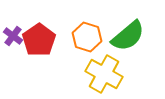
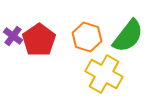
green semicircle: rotated 12 degrees counterclockwise
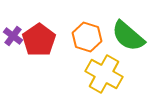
green semicircle: rotated 93 degrees clockwise
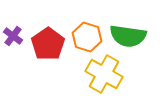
green semicircle: rotated 33 degrees counterclockwise
red pentagon: moved 9 px right, 4 px down
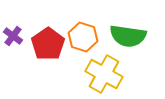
orange hexagon: moved 4 px left
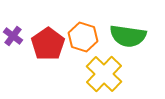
yellow cross: rotated 15 degrees clockwise
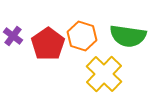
orange hexagon: moved 1 px left, 1 px up
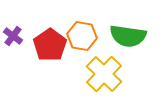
orange hexagon: rotated 8 degrees counterclockwise
red pentagon: moved 2 px right, 1 px down
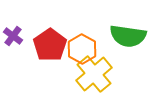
orange hexagon: moved 13 px down; rotated 20 degrees clockwise
yellow cross: moved 10 px left; rotated 6 degrees clockwise
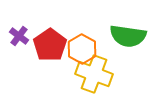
purple cross: moved 6 px right
yellow cross: rotated 30 degrees counterclockwise
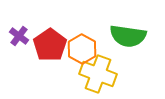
yellow cross: moved 4 px right
